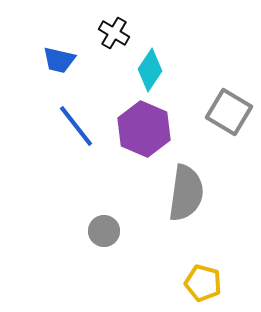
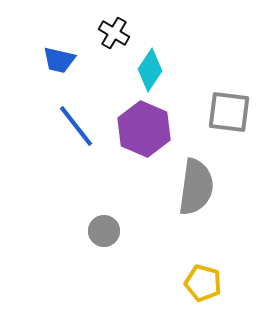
gray square: rotated 24 degrees counterclockwise
gray semicircle: moved 10 px right, 6 px up
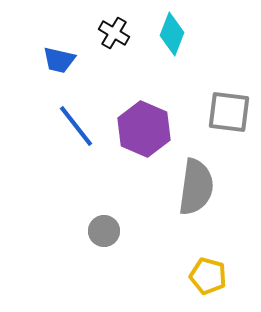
cyan diamond: moved 22 px right, 36 px up; rotated 12 degrees counterclockwise
yellow pentagon: moved 5 px right, 7 px up
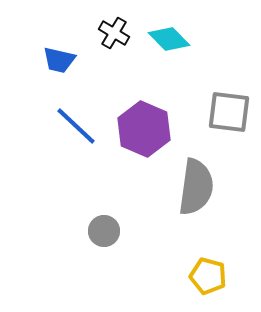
cyan diamond: moved 3 px left, 5 px down; rotated 66 degrees counterclockwise
blue line: rotated 9 degrees counterclockwise
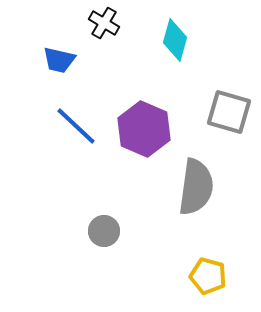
black cross: moved 10 px left, 10 px up
cyan diamond: moved 6 px right, 1 px down; rotated 60 degrees clockwise
gray square: rotated 9 degrees clockwise
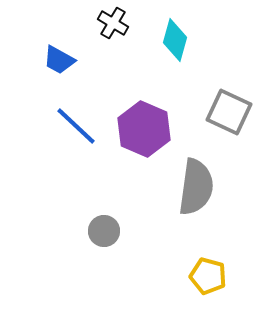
black cross: moved 9 px right
blue trapezoid: rotated 16 degrees clockwise
gray square: rotated 9 degrees clockwise
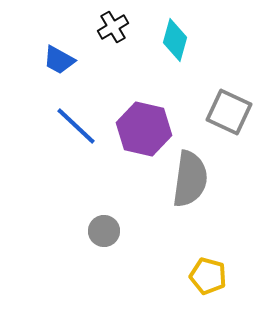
black cross: moved 4 px down; rotated 28 degrees clockwise
purple hexagon: rotated 10 degrees counterclockwise
gray semicircle: moved 6 px left, 8 px up
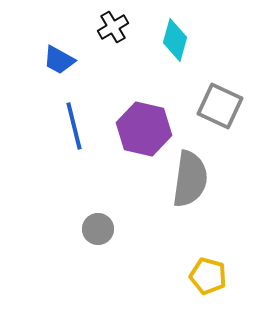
gray square: moved 9 px left, 6 px up
blue line: moved 2 px left; rotated 33 degrees clockwise
gray circle: moved 6 px left, 2 px up
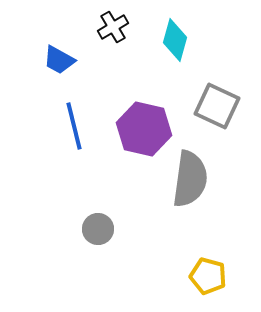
gray square: moved 3 px left
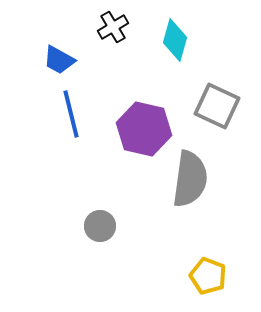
blue line: moved 3 px left, 12 px up
gray circle: moved 2 px right, 3 px up
yellow pentagon: rotated 6 degrees clockwise
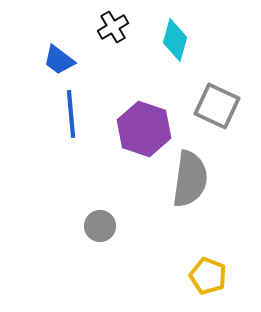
blue trapezoid: rotated 8 degrees clockwise
blue line: rotated 9 degrees clockwise
purple hexagon: rotated 6 degrees clockwise
